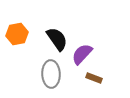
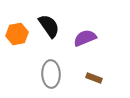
black semicircle: moved 8 px left, 13 px up
purple semicircle: moved 3 px right, 16 px up; rotated 25 degrees clockwise
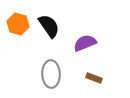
orange hexagon: moved 1 px right, 10 px up; rotated 25 degrees clockwise
purple semicircle: moved 5 px down
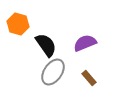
black semicircle: moved 3 px left, 19 px down
gray ellipse: moved 2 px right, 2 px up; rotated 36 degrees clockwise
brown rectangle: moved 5 px left; rotated 28 degrees clockwise
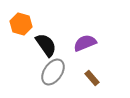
orange hexagon: moved 3 px right
brown rectangle: moved 3 px right
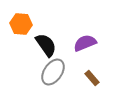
orange hexagon: rotated 10 degrees counterclockwise
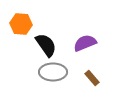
gray ellipse: rotated 56 degrees clockwise
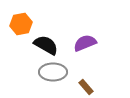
orange hexagon: rotated 15 degrees counterclockwise
black semicircle: rotated 25 degrees counterclockwise
brown rectangle: moved 6 px left, 9 px down
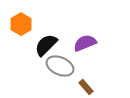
orange hexagon: rotated 20 degrees counterclockwise
black semicircle: rotated 75 degrees counterclockwise
gray ellipse: moved 7 px right, 6 px up; rotated 24 degrees clockwise
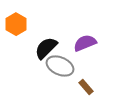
orange hexagon: moved 5 px left
black semicircle: moved 3 px down
